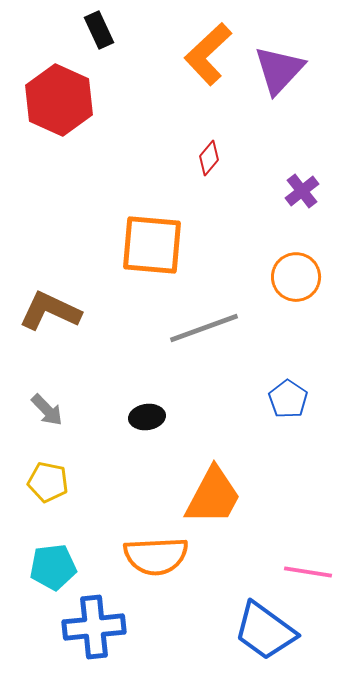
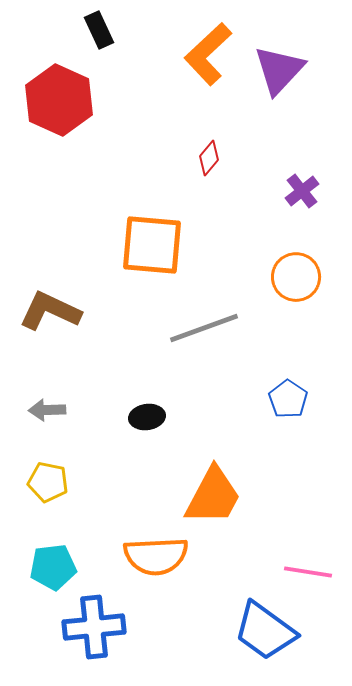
gray arrow: rotated 132 degrees clockwise
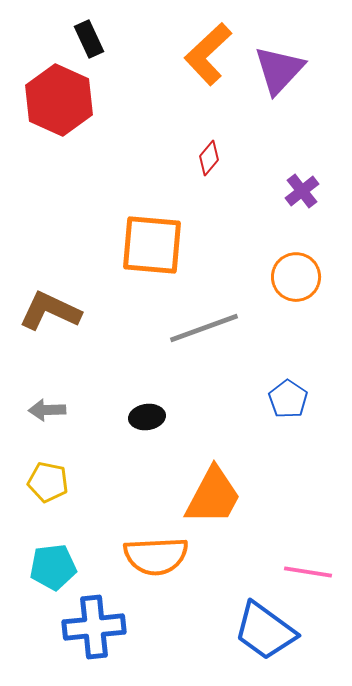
black rectangle: moved 10 px left, 9 px down
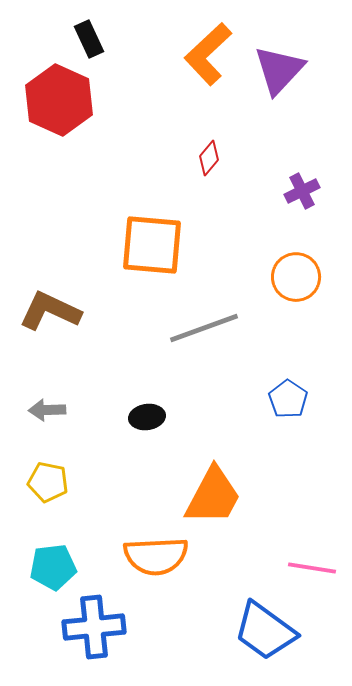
purple cross: rotated 12 degrees clockwise
pink line: moved 4 px right, 4 px up
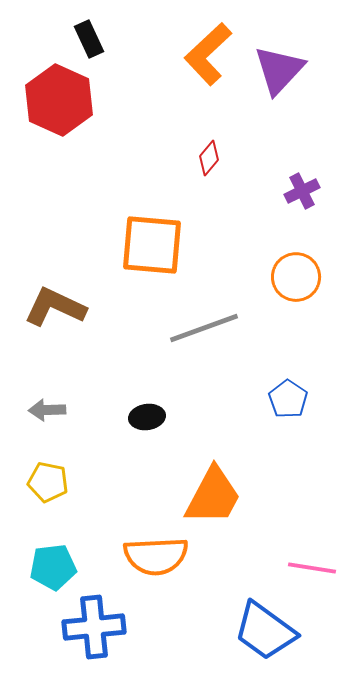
brown L-shape: moved 5 px right, 4 px up
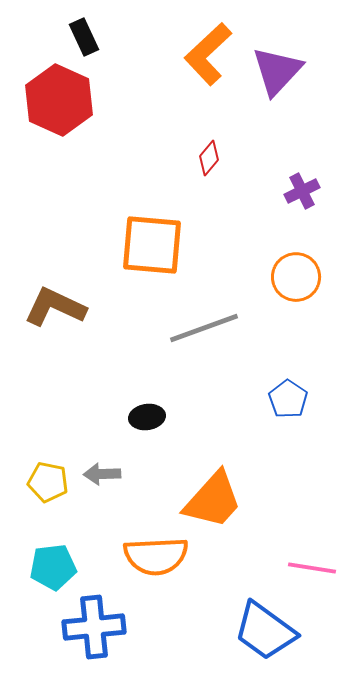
black rectangle: moved 5 px left, 2 px up
purple triangle: moved 2 px left, 1 px down
gray arrow: moved 55 px right, 64 px down
orange trapezoid: moved 4 px down; rotated 14 degrees clockwise
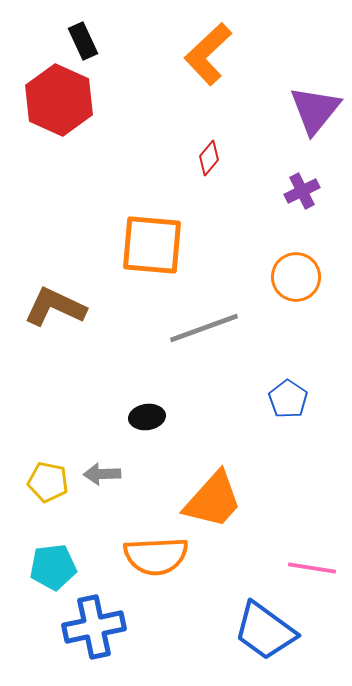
black rectangle: moved 1 px left, 4 px down
purple triangle: moved 38 px right, 39 px down; rotated 4 degrees counterclockwise
blue cross: rotated 6 degrees counterclockwise
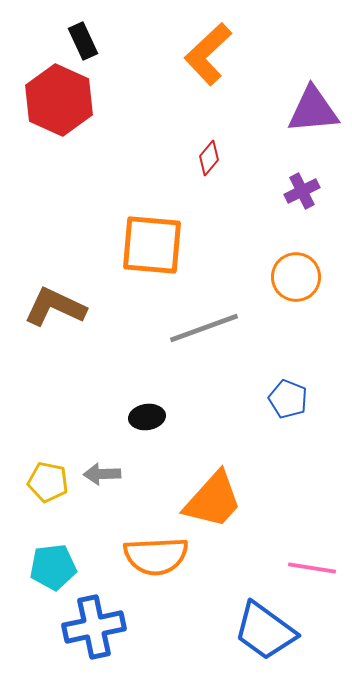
purple triangle: moved 2 px left; rotated 46 degrees clockwise
blue pentagon: rotated 12 degrees counterclockwise
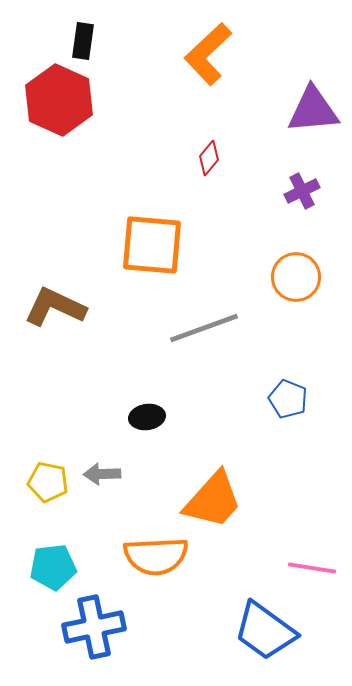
black rectangle: rotated 33 degrees clockwise
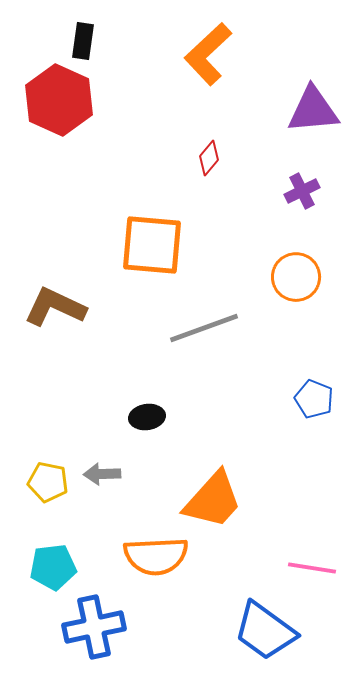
blue pentagon: moved 26 px right
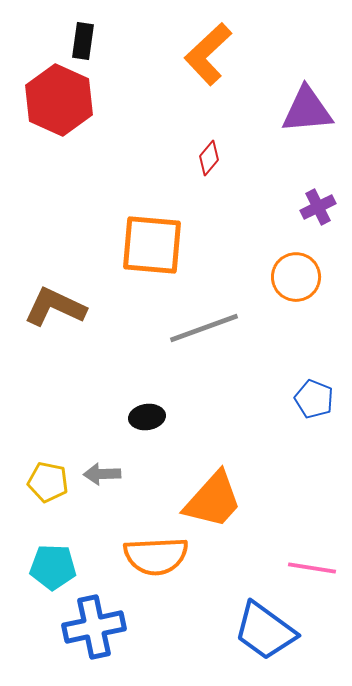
purple triangle: moved 6 px left
purple cross: moved 16 px right, 16 px down
cyan pentagon: rotated 9 degrees clockwise
